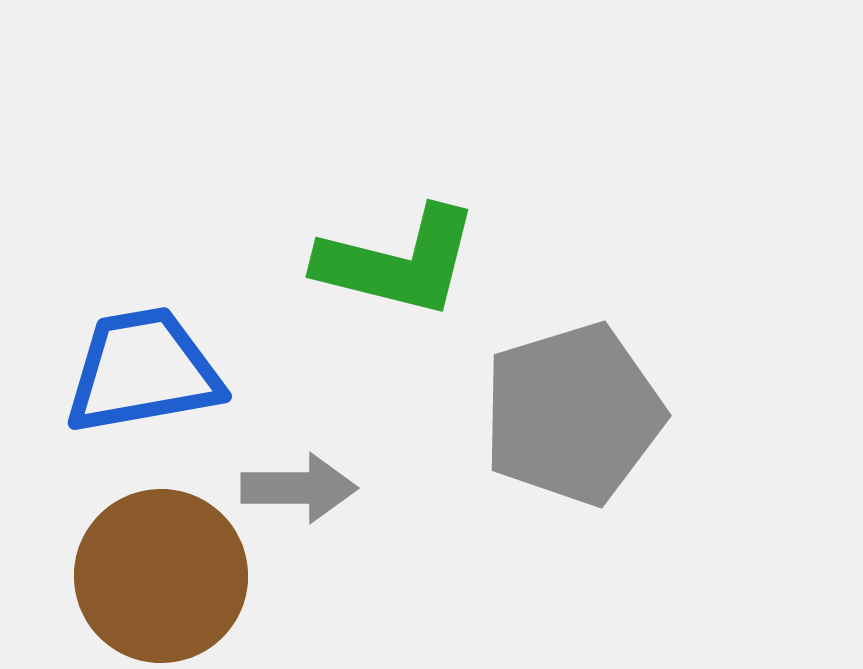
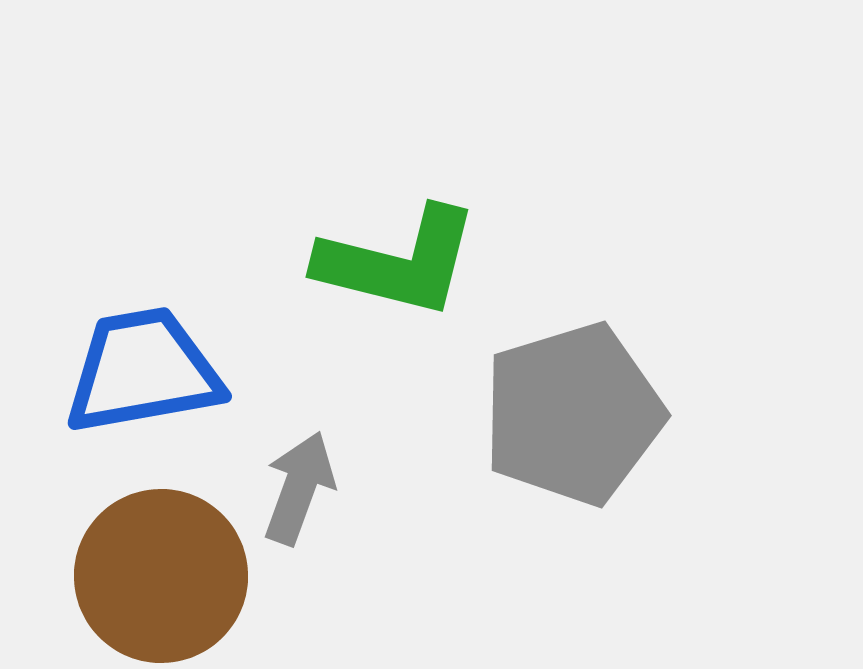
gray arrow: rotated 70 degrees counterclockwise
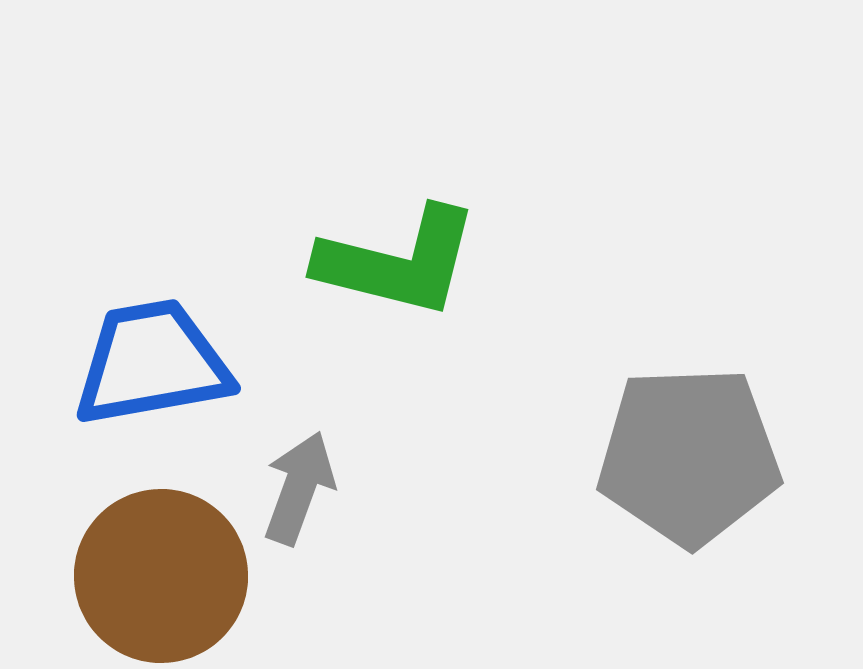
blue trapezoid: moved 9 px right, 8 px up
gray pentagon: moved 116 px right, 42 px down; rotated 15 degrees clockwise
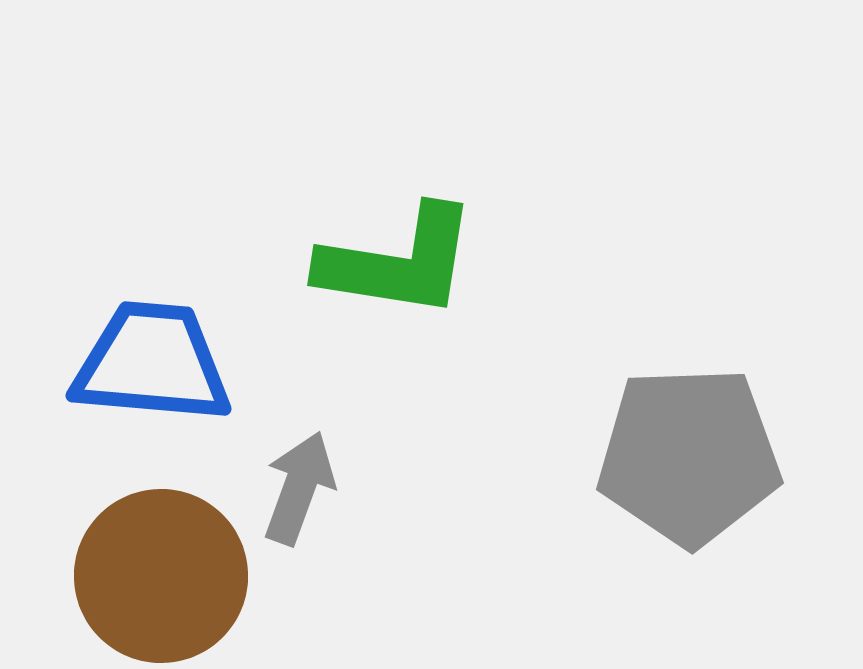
green L-shape: rotated 5 degrees counterclockwise
blue trapezoid: rotated 15 degrees clockwise
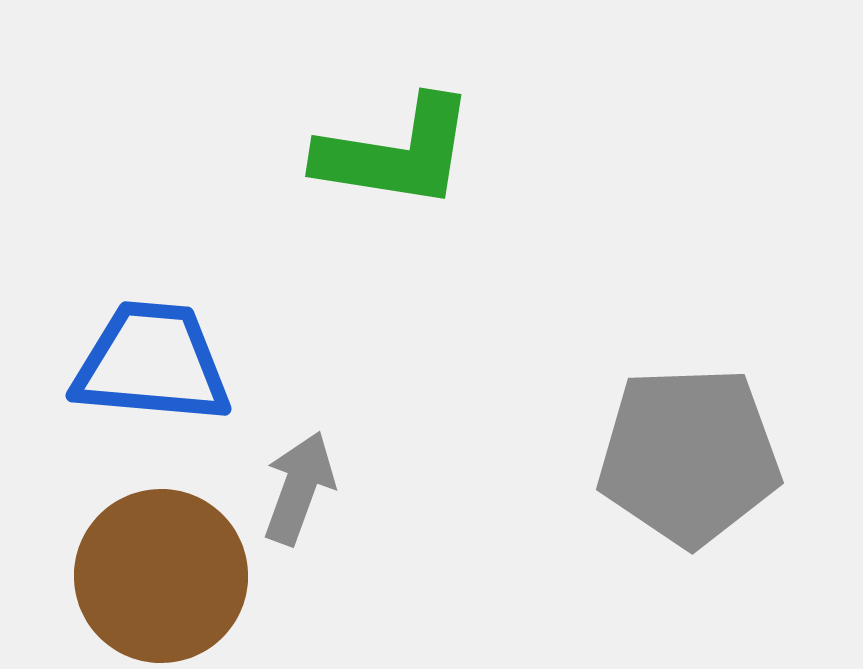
green L-shape: moved 2 px left, 109 px up
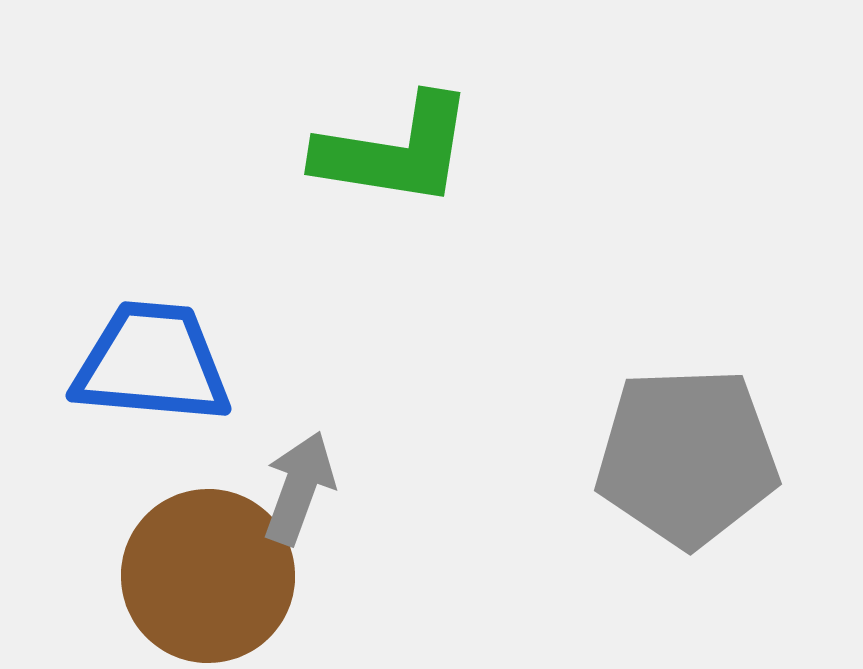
green L-shape: moved 1 px left, 2 px up
gray pentagon: moved 2 px left, 1 px down
brown circle: moved 47 px right
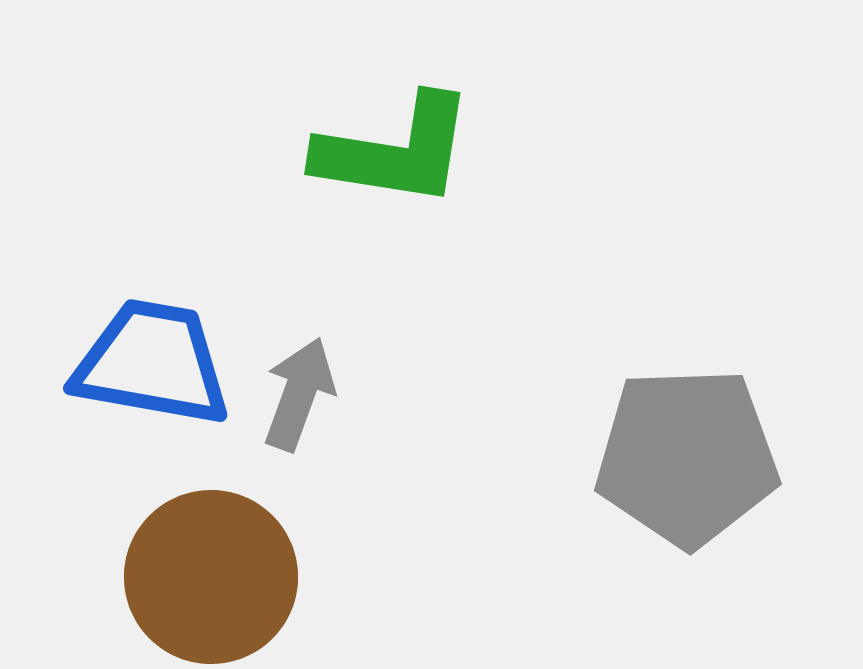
blue trapezoid: rotated 5 degrees clockwise
gray arrow: moved 94 px up
brown circle: moved 3 px right, 1 px down
